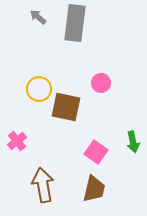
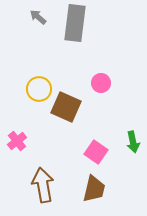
brown square: rotated 12 degrees clockwise
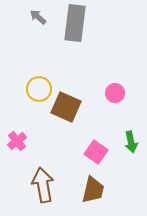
pink circle: moved 14 px right, 10 px down
green arrow: moved 2 px left
brown trapezoid: moved 1 px left, 1 px down
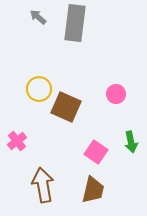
pink circle: moved 1 px right, 1 px down
